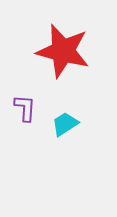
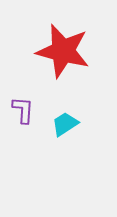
purple L-shape: moved 2 px left, 2 px down
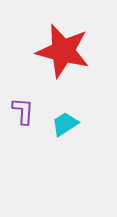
purple L-shape: moved 1 px down
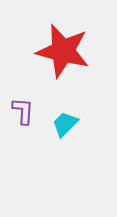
cyan trapezoid: rotated 12 degrees counterclockwise
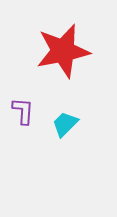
red star: rotated 26 degrees counterclockwise
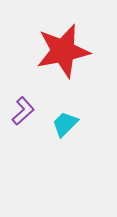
purple L-shape: rotated 44 degrees clockwise
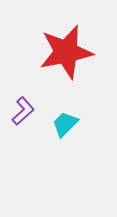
red star: moved 3 px right, 1 px down
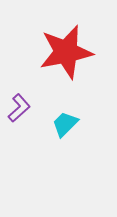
purple L-shape: moved 4 px left, 3 px up
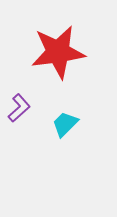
red star: moved 8 px left; rotated 4 degrees clockwise
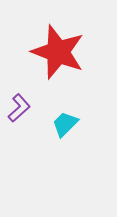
red star: rotated 28 degrees clockwise
